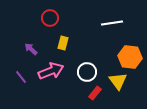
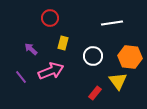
white circle: moved 6 px right, 16 px up
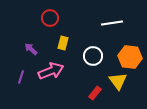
purple line: rotated 56 degrees clockwise
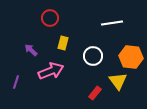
purple arrow: moved 1 px down
orange hexagon: moved 1 px right
purple line: moved 5 px left, 5 px down
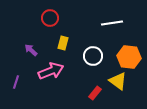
orange hexagon: moved 2 px left
yellow triangle: rotated 18 degrees counterclockwise
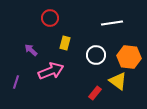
yellow rectangle: moved 2 px right
white circle: moved 3 px right, 1 px up
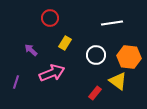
yellow rectangle: rotated 16 degrees clockwise
pink arrow: moved 1 px right, 2 px down
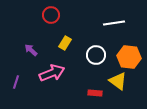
red circle: moved 1 px right, 3 px up
white line: moved 2 px right
red rectangle: rotated 56 degrees clockwise
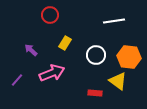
red circle: moved 1 px left
white line: moved 2 px up
purple line: moved 1 px right, 2 px up; rotated 24 degrees clockwise
